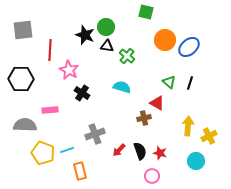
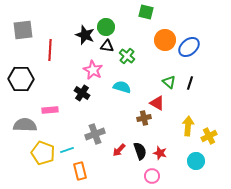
pink star: moved 24 px right
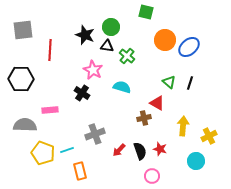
green circle: moved 5 px right
yellow arrow: moved 5 px left
red star: moved 4 px up
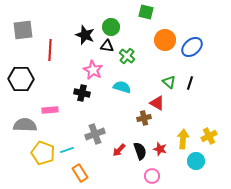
blue ellipse: moved 3 px right
black cross: rotated 21 degrees counterclockwise
yellow arrow: moved 13 px down
orange rectangle: moved 2 px down; rotated 18 degrees counterclockwise
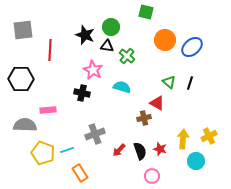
pink rectangle: moved 2 px left
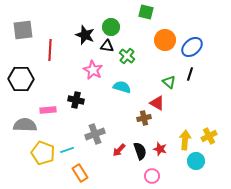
black line: moved 9 px up
black cross: moved 6 px left, 7 px down
yellow arrow: moved 2 px right, 1 px down
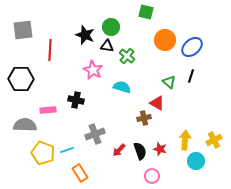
black line: moved 1 px right, 2 px down
yellow cross: moved 5 px right, 4 px down
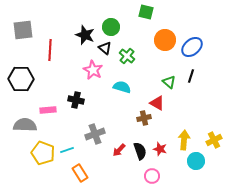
black triangle: moved 2 px left, 2 px down; rotated 32 degrees clockwise
yellow arrow: moved 1 px left
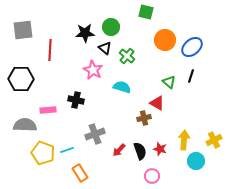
black star: moved 2 px up; rotated 24 degrees counterclockwise
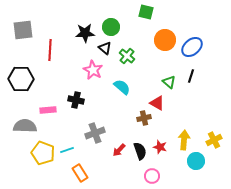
cyan semicircle: rotated 24 degrees clockwise
gray semicircle: moved 1 px down
gray cross: moved 1 px up
red star: moved 2 px up
